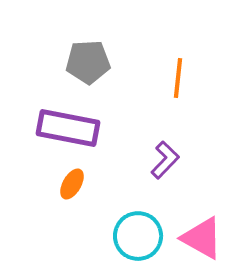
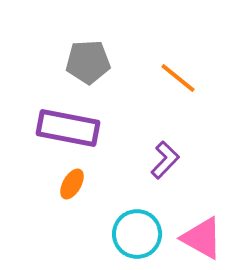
orange line: rotated 57 degrees counterclockwise
cyan circle: moved 1 px left, 2 px up
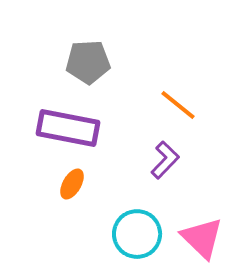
orange line: moved 27 px down
pink triangle: rotated 15 degrees clockwise
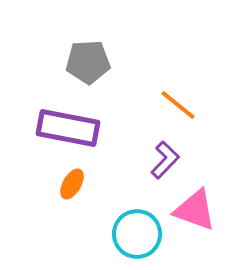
pink triangle: moved 7 px left, 28 px up; rotated 24 degrees counterclockwise
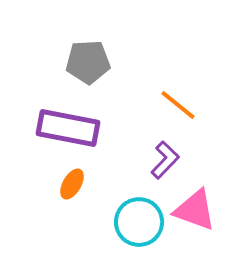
cyan circle: moved 2 px right, 12 px up
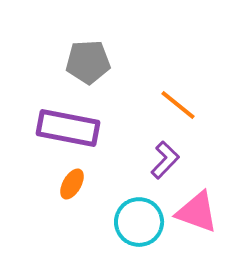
pink triangle: moved 2 px right, 2 px down
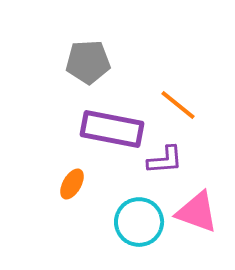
purple rectangle: moved 44 px right, 1 px down
purple L-shape: rotated 42 degrees clockwise
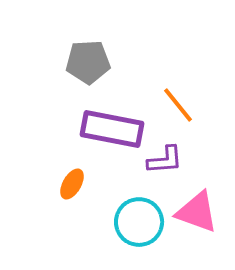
orange line: rotated 12 degrees clockwise
